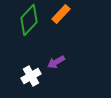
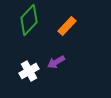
orange rectangle: moved 6 px right, 12 px down
white cross: moved 2 px left, 5 px up
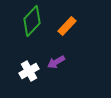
green diamond: moved 3 px right, 1 px down
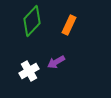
orange rectangle: moved 2 px right, 1 px up; rotated 18 degrees counterclockwise
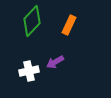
purple arrow: moved 1 px left
white cross: rotated 18 degrees clockwise
